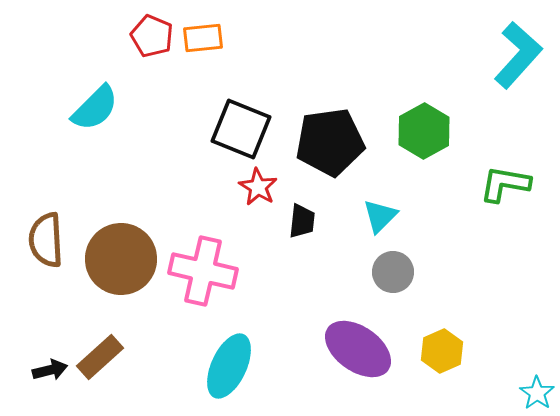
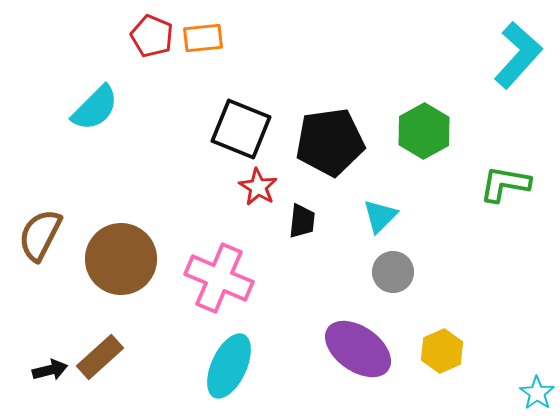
brown semicircle: moved 6 px left, 5 px up; rotated 30 degrees clockwise
pink cross: moved 16 px right, 7 px down; rotated 10 degrees clockwise
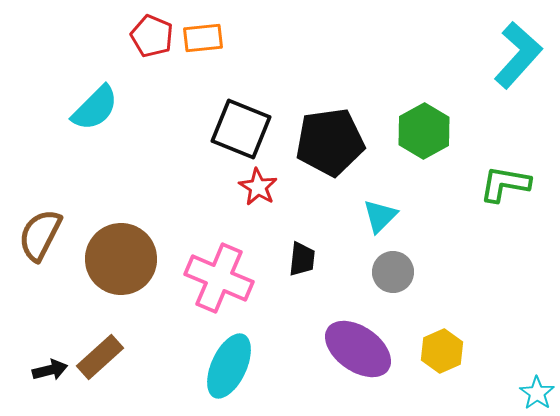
black trapezoid: moved 38 px down
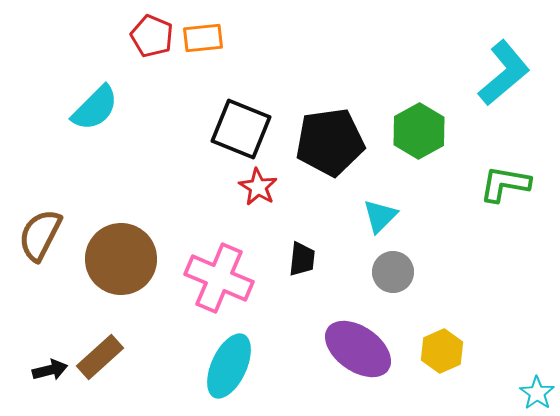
cyan L-shape: moved 14 px left, 18 px down; rotated 8 degrees clockwise
green hexagon: moved 5 px left
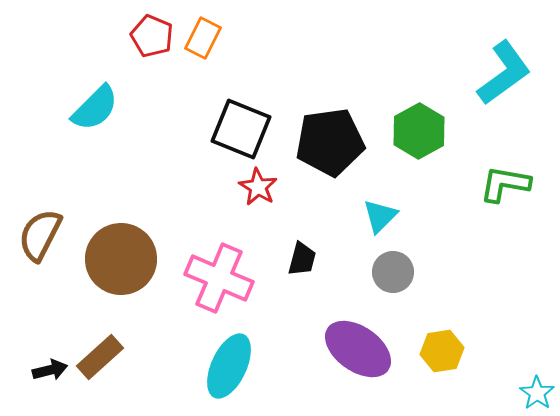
orange rectangle: rotated 57 degrees counterclockwise
cyan L-shape: rotated 4 degrees clockwise
black trapezoid: rotated 9 degrees clockwise
yellow hexagon: rotated 15 degrees clockwise
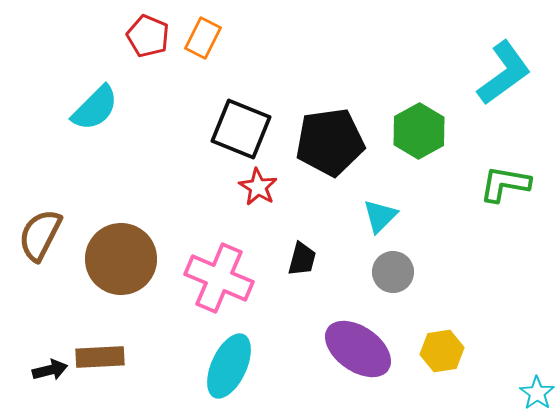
red pentagon: moved 4 px left
brown rectangle: rotated 39 degrees clockwise
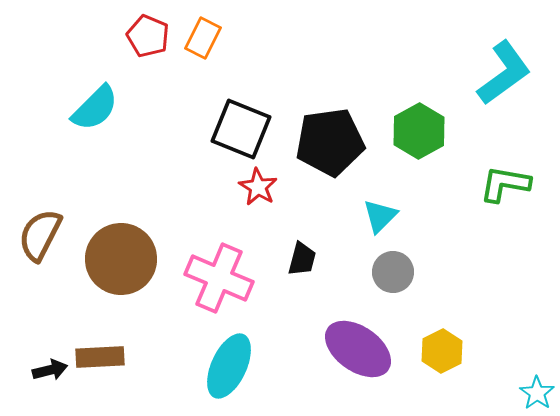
yellow hexagon: rotated 18 degrees counterclockwise
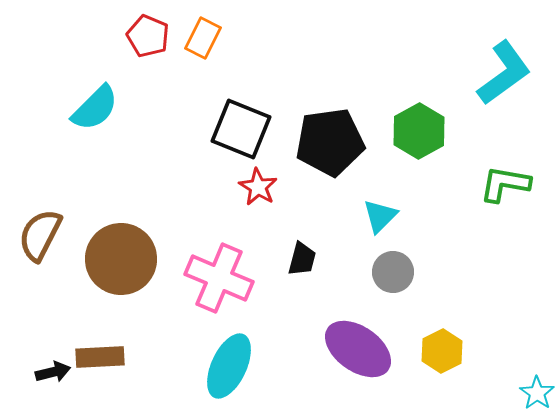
black arrow: moved 3 px right, 2 px down
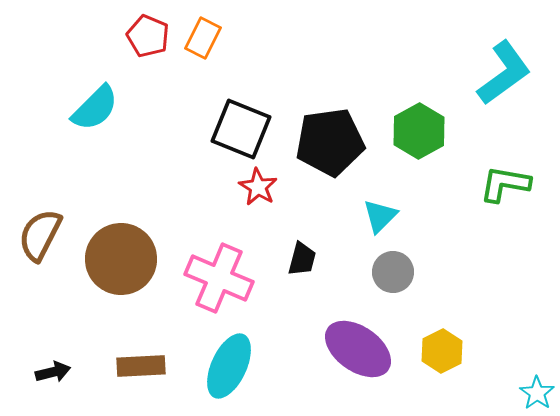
brown rectangle: moved 41 px right, 9 px down
